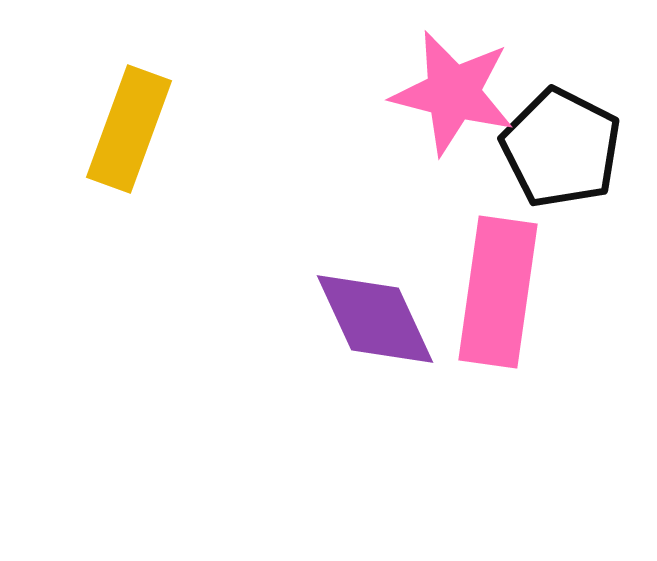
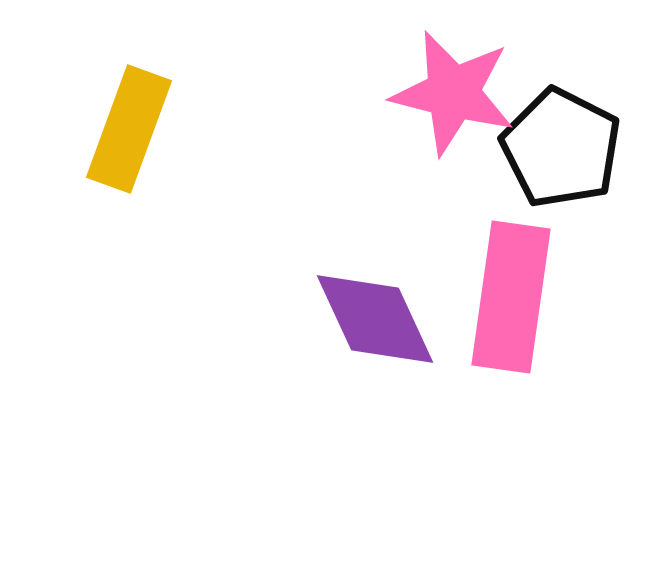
pink rectangle: moved 13 px right, 5 px down
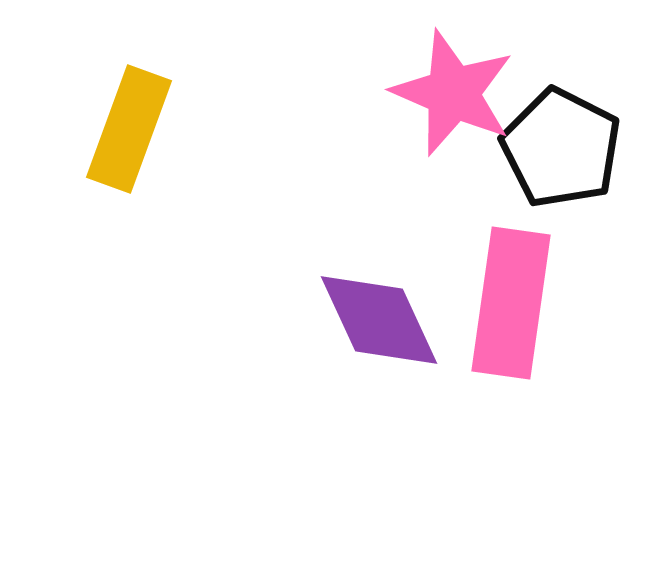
pink star: rotated 9 degrees clockwise
pink rectangle: moved 6 px down
purple diamond: moved 4 px right, 1 px down
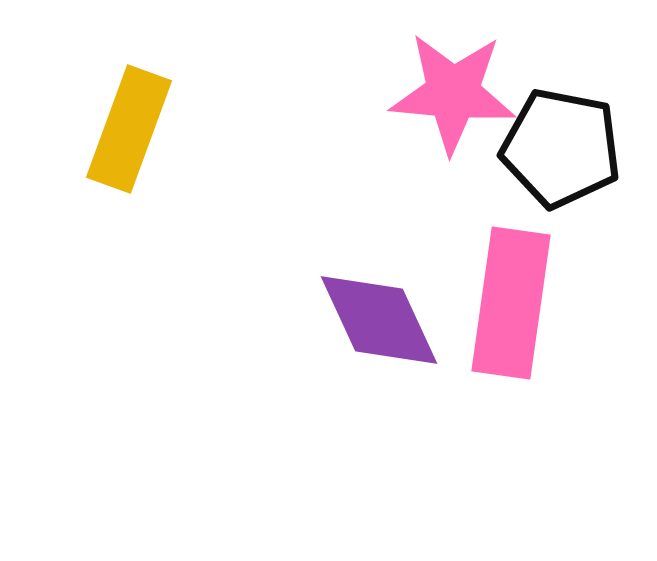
pink star: rotated 18 degrees counterclockwise
black pentagon: rotated 16 degrees counterclockwise
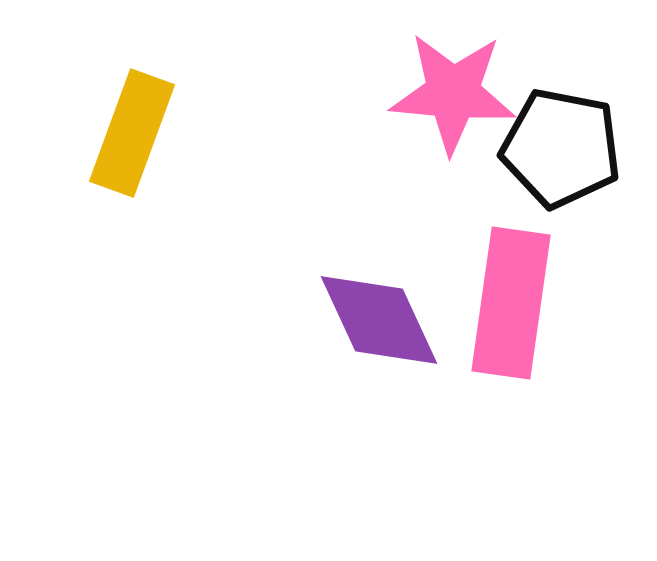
yellow rectangle: moved 3 px right, 4 px down
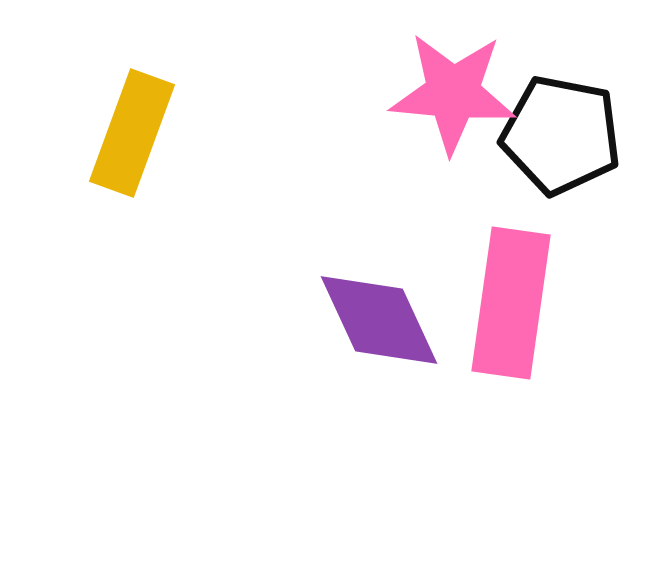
black pentagon: moved 13 px up
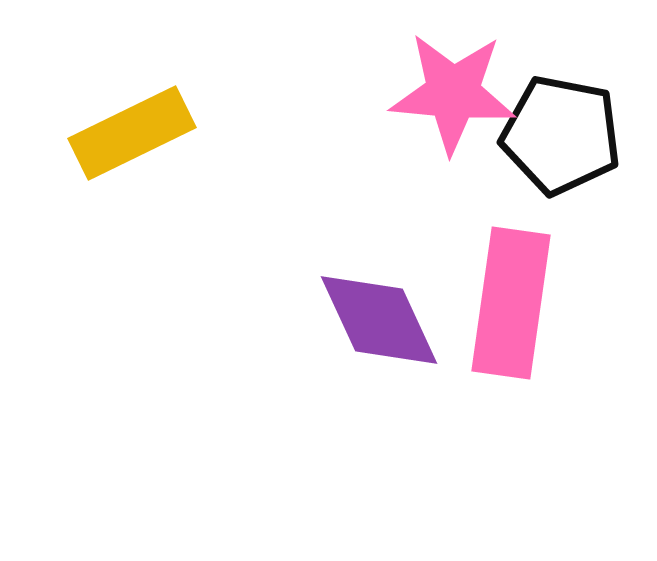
yellow rectangle: rotated 44 degrees clockwise
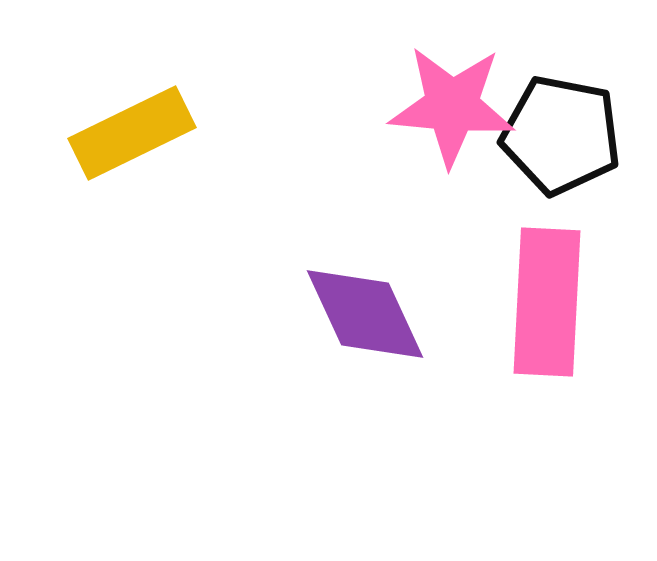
pink star: moved 1 px left, 13 px down
pink rectangle: moved 36 px right, 1 px up; rotated 5 degrees counterclockwise
purple diamond: moved 14 px left, 6 px up
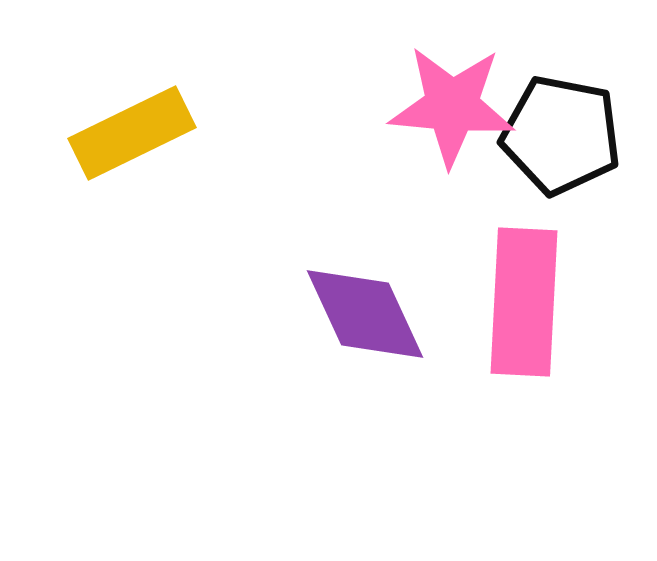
pink rectangle: moved 23 px left
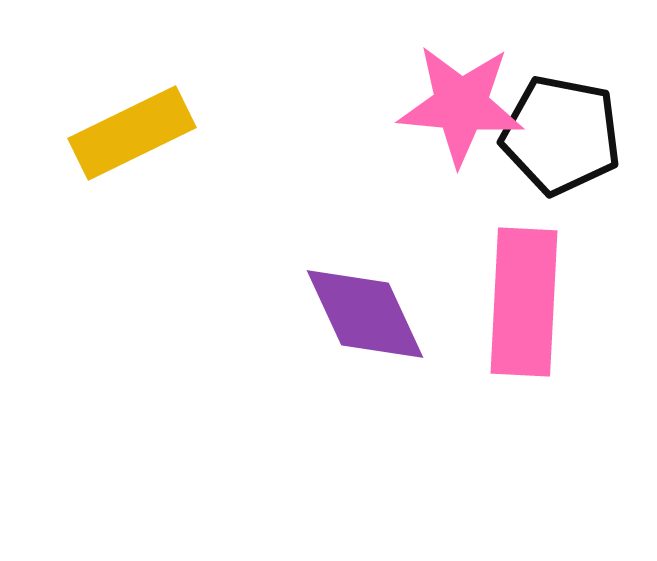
pink star: moved 9 px right, 1 px up
